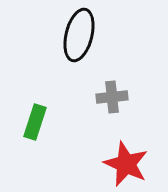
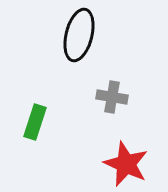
gray cross: rotated 16 degrees clockwise
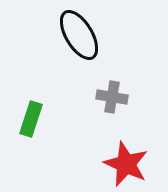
black ellipse: rotated 45 degrees counterclockwise
green rectangle: moved 4 px left, 3 px up
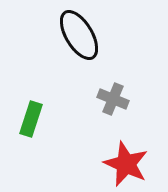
gray cross: moved 1 px right, 2 px down; rotated 12 degrees clockwise
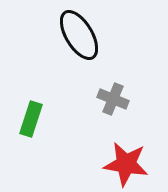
red star: rotated 15 degrees counterclockwise
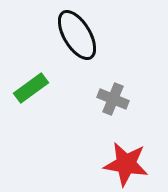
black ellipse: moved 2 px left
green rectangle: moved 31 px up; rotated 36 degrees clockwise
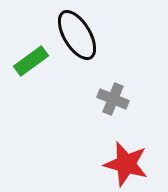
green rectangle: moved 27 px up
red star: rotated 6 degrees clockwise
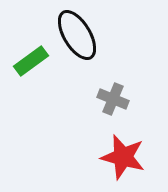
red star: moved 3 px left, 7 px up
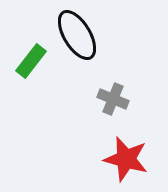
green rectangle: rotated 16 degrees counterclockwise
red star: moved 3 px right, 2 px down
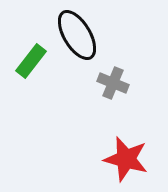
gray cross: moved 16 px up
